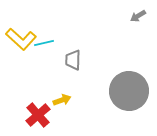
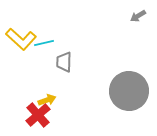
gray trapezoid: moved 9 px left, 2 px down
yellow arrow: moved 15 px left
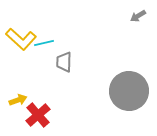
yellow arrow: moved 29 px left
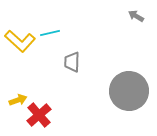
gray arrow: moved 2 px left; rotated 63 degrees clockwise
yellow L-shape: moved 1 px left, 2 px down
cyan line: moved 6 px right, 10 px up
gray trapezoid: moved 8 px right
red cross: moved 1 px right
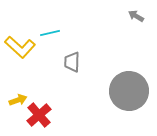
yellow L-shape: moved 6 px down
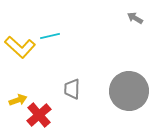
gray arrow: moved 1 px left, 2 px down
cyan line: moved 3 px down
gray trapezoid: moved 27 px down
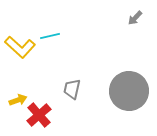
gray arrow: rotated 77 degrees counterclockwise
gray trapezoid: rotated 10 degrees clockwise
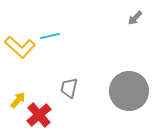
gray trapezoid: moved 3 px left, 1 px up
yellow arrow: rotated 30 degrees counterclockwise
